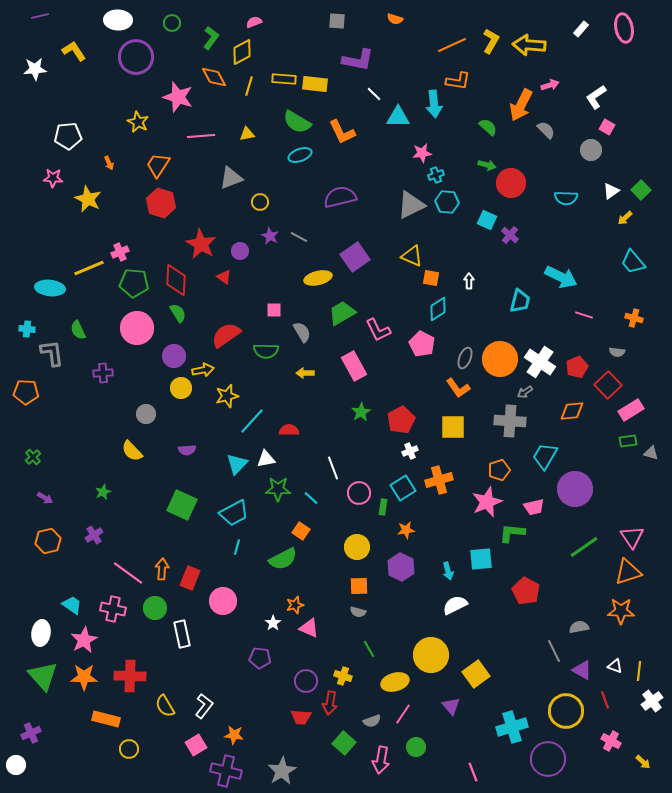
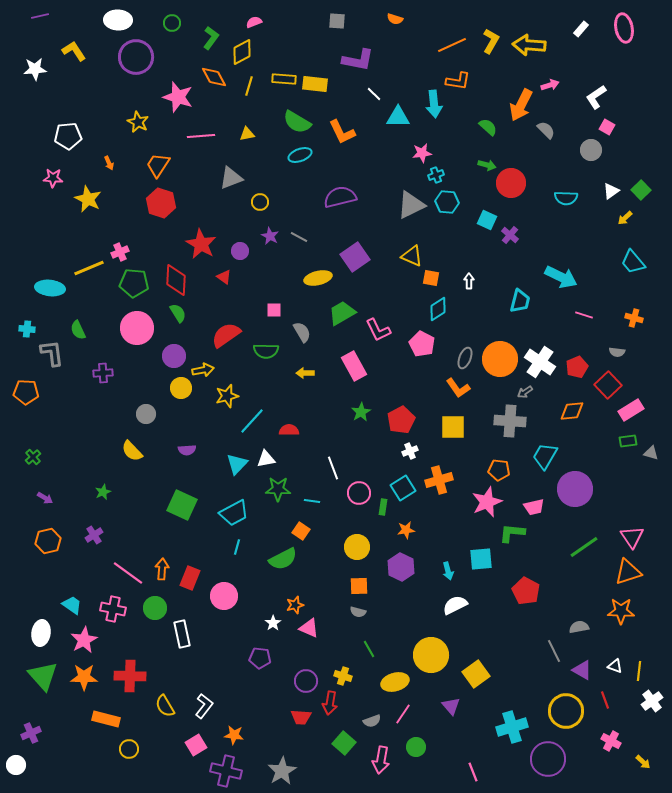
orange pentagon at (499, 470): rotated 25 degrees clockwise
cyan line at (311, 498): moved 1 px right, 3 px down; rotated 35 degrees counterclockwise
pink circle at (223, 601): moved 1 px right, 5 px up
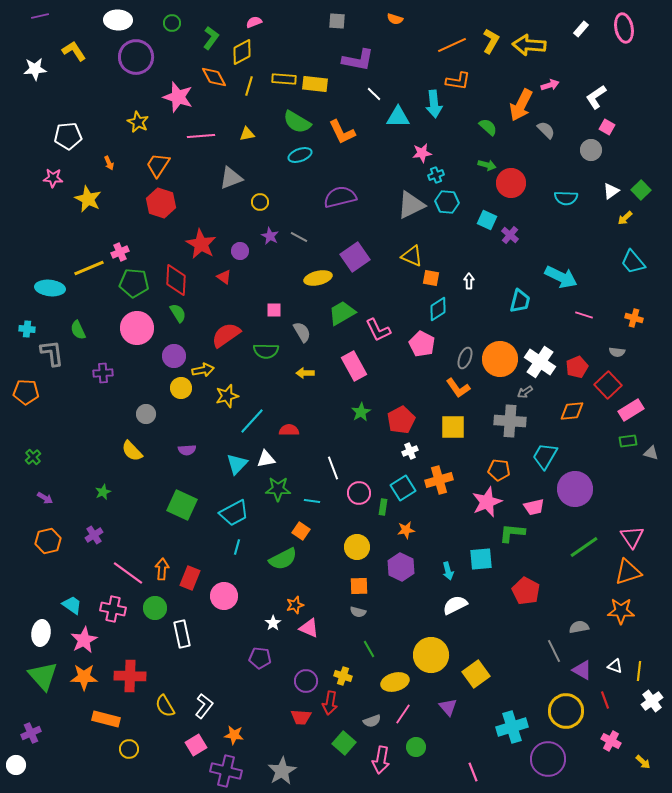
purple triangle at (451, 706): moved 3 px left, 1 px down
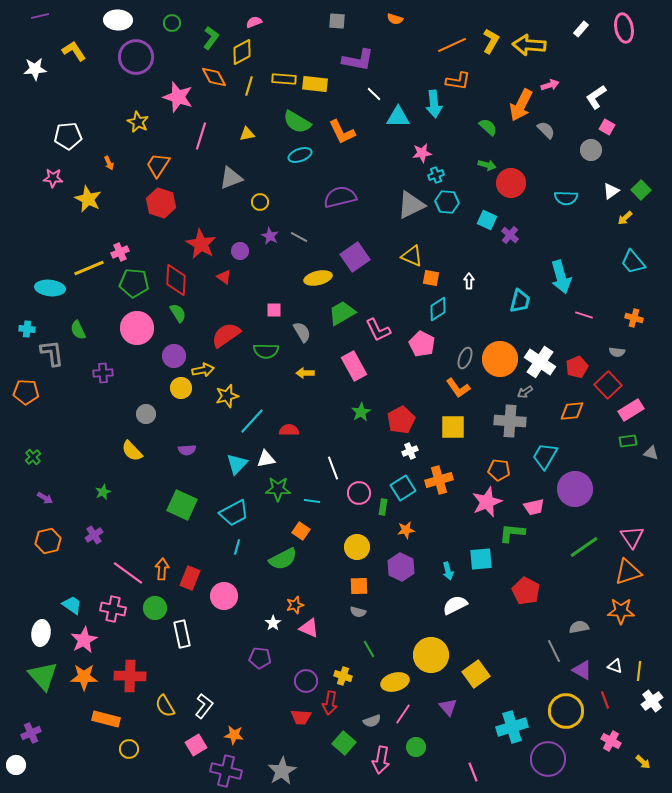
pink line at (201, 136): rotated 68 degrees counterclockwise
cyan arrow at (561, 277): rotated 48 degrees clockwise
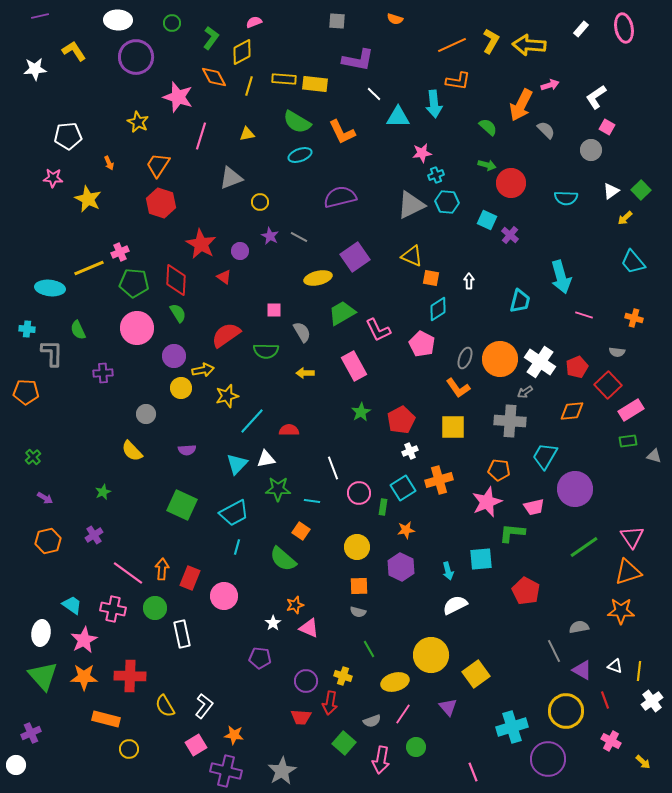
gray L-shape at (52, 353): rotated 8 degrees clockwise
gray triangle at (651, 453): moved 3 px right, 3 px down
green semicircle at (283, 559): rotated 68 degrees clockwise
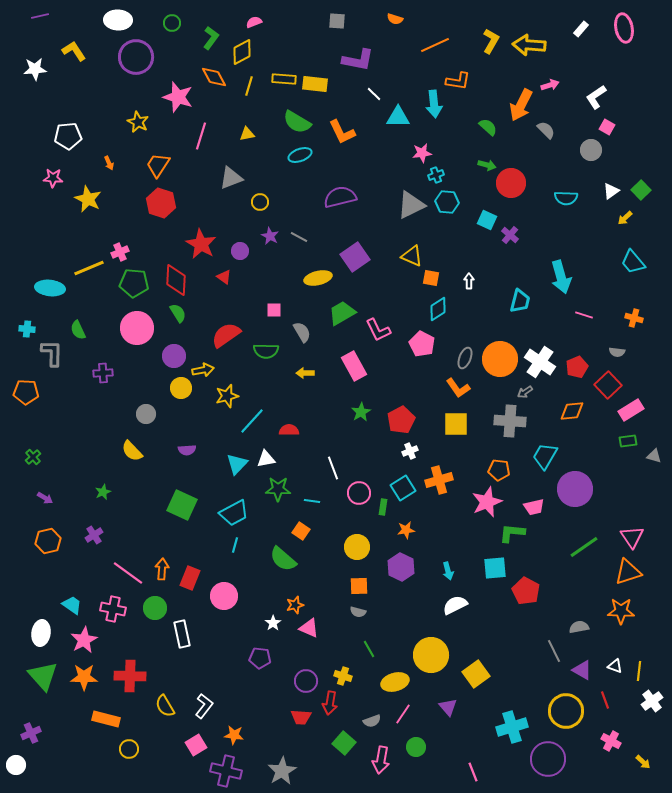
orange line at (452, 45): moved 17 px left
yellow square at (453, 427): moved 3 px right, 3 px up
cyan line at (237, 547): moved 2 px left, 2 px up
cyan square at (481, 559): moved 14 px right, 9 px down
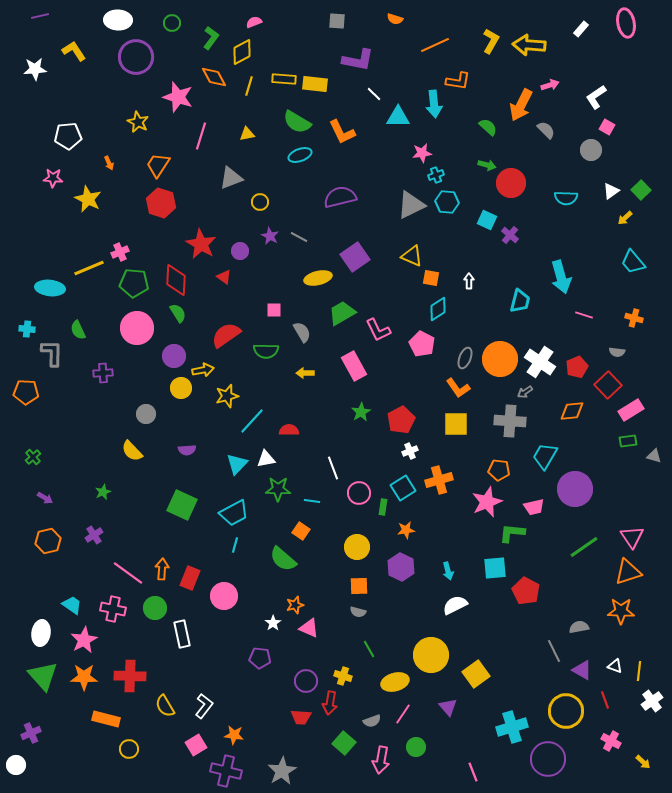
pink ellipse at (624, 28): moved 2 px right, 5 px up
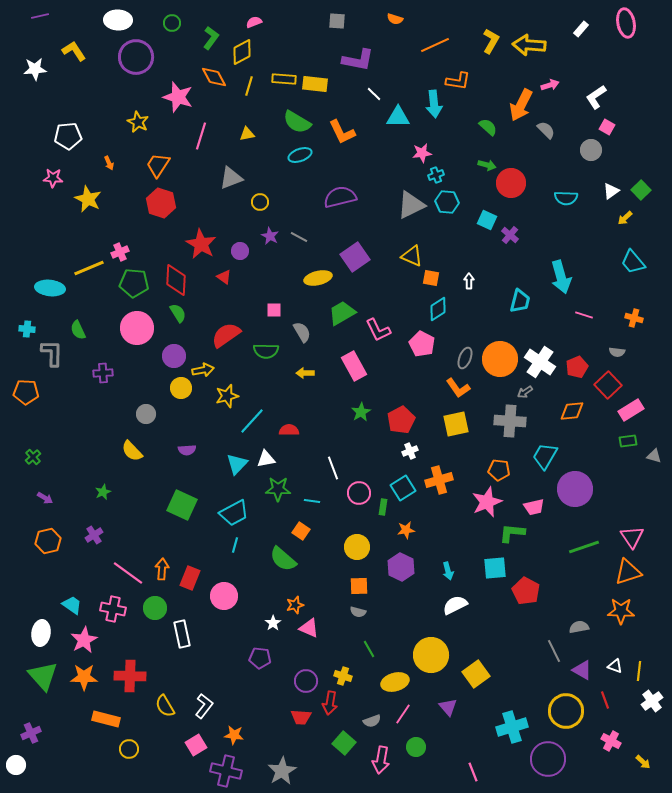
yellow square at (456, 424): rotated 12 degrees counterclockwise
green line at (584, 547): rotated 16 degrees clockwise
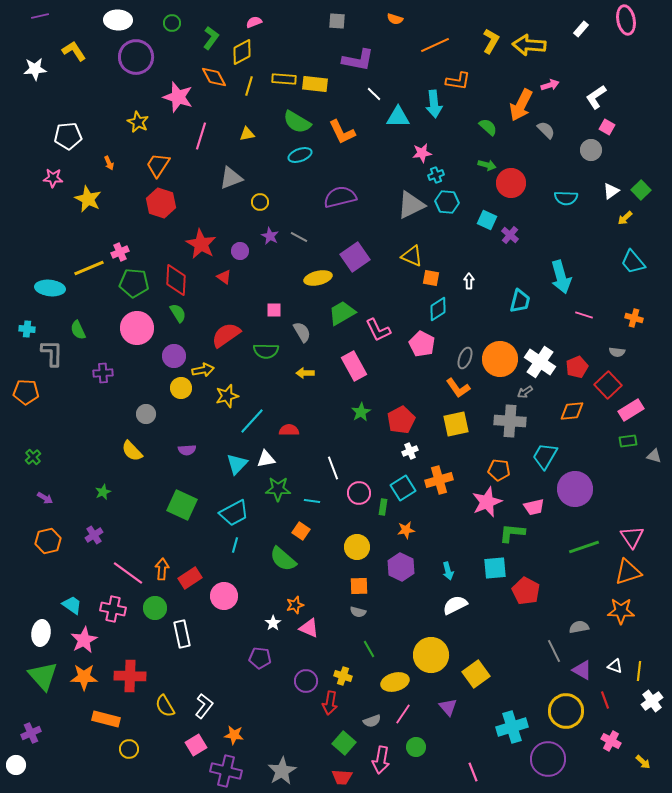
pink ellipse at (626, 23): moved 3 px up
red rectangle at (190, 578): rotated 35 degrees clockwise
red trapezoid at (301, 717): moved 41 px right, 60 px down
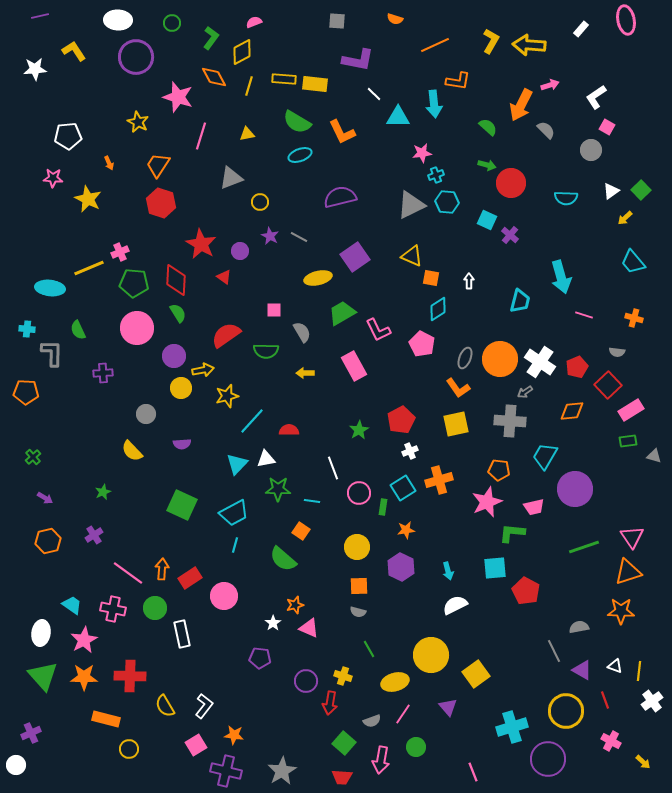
green star at (361, 412): moved 2 px left, 18 px down
purple semicircle at (187, 450): moved 5 px left, 6 px up
